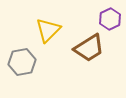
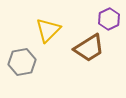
purple hexagon: moved 1 px left
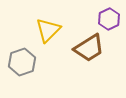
gray hexagon: rotated 8 degrees counterclockwise
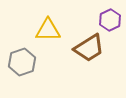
purple hexagon: moved 1 px right, 1 px down
yellow triangle: rotated 44 degrees clockwise
